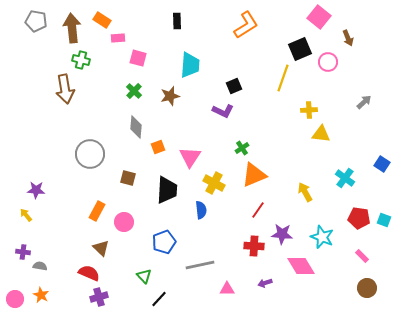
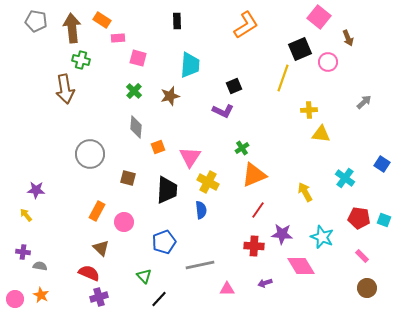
yellow cross at (214, 183): moved 6 px left, 1 px up
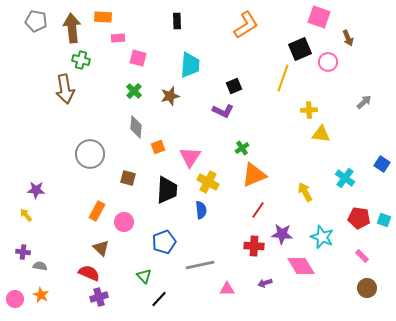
pink square at (319, 17): rotated 20 degrees counterclockwise
orange rectangle at (102, 20): moved 1 px right, 3 px up; rotated 30 degrees counterclockwise
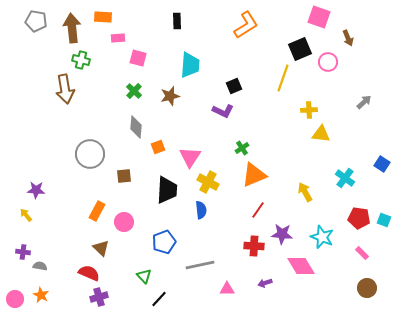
brown square at (128, 178): moved 4 px left, 2 px up; rotated 21 degrees counterclockwise
pink rectangle at (362, 256): moved 3 px up
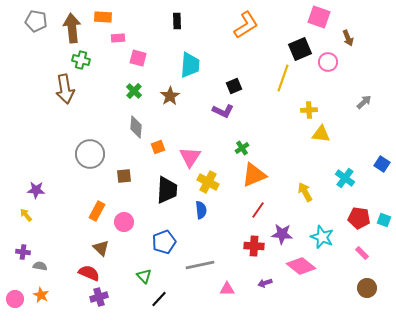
brown star at (170, 96): rotated 18 degrees counterclockwise
pink diamond at (301, 266): rotated 20 degrees counterclockwise
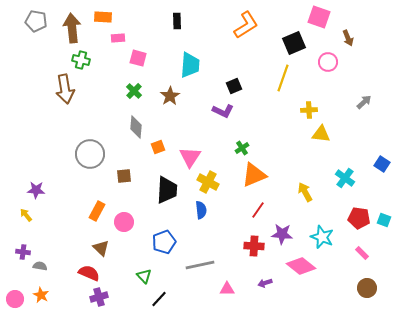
black square at (300, 49): moved 6 px left, 6 px up
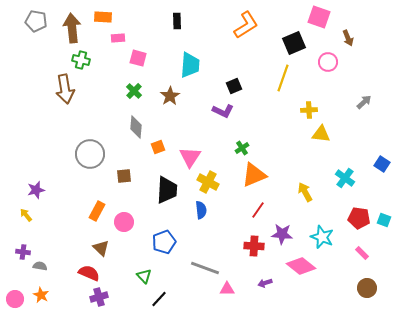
purple star at (36, 190): rotated 18 degrees counterclockwise
gray line at (200, 265): moved 5 px right, 3 px down; rotated 32 degrees clockwise
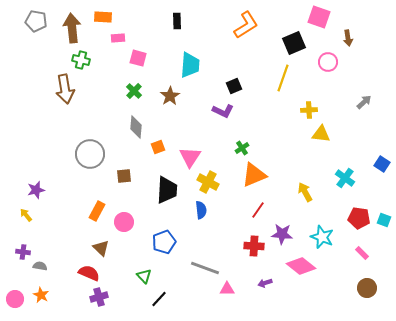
brown arrow at (348, 38): rotated 14 degrees clockwise
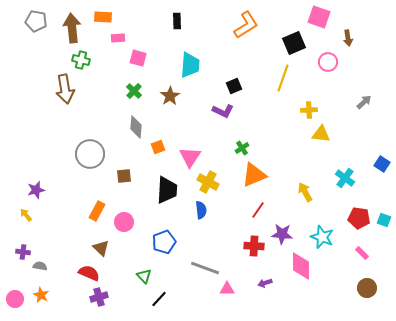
pink diamond at (301, 266): rotated 52 degrees clockwise
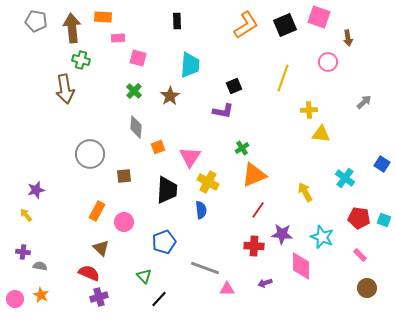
black square at (294, 43): moved 9 px left, 18 px up
purple L-shape at (223, 111): rotated 15 degrees counterclockwise
pink rectangle at (362, 253): moved 2 px left, 2 px down
